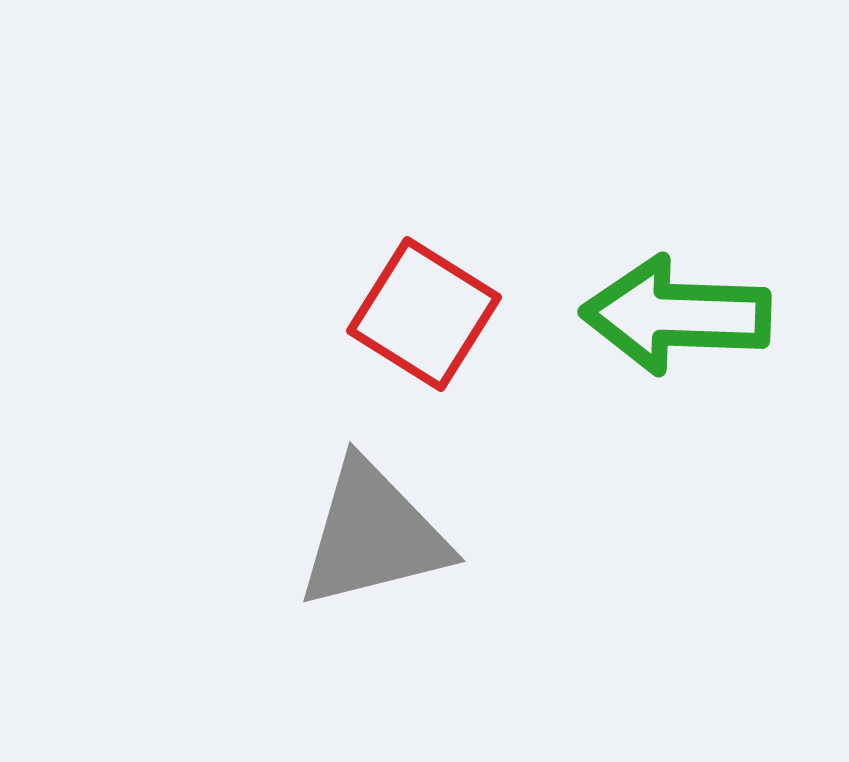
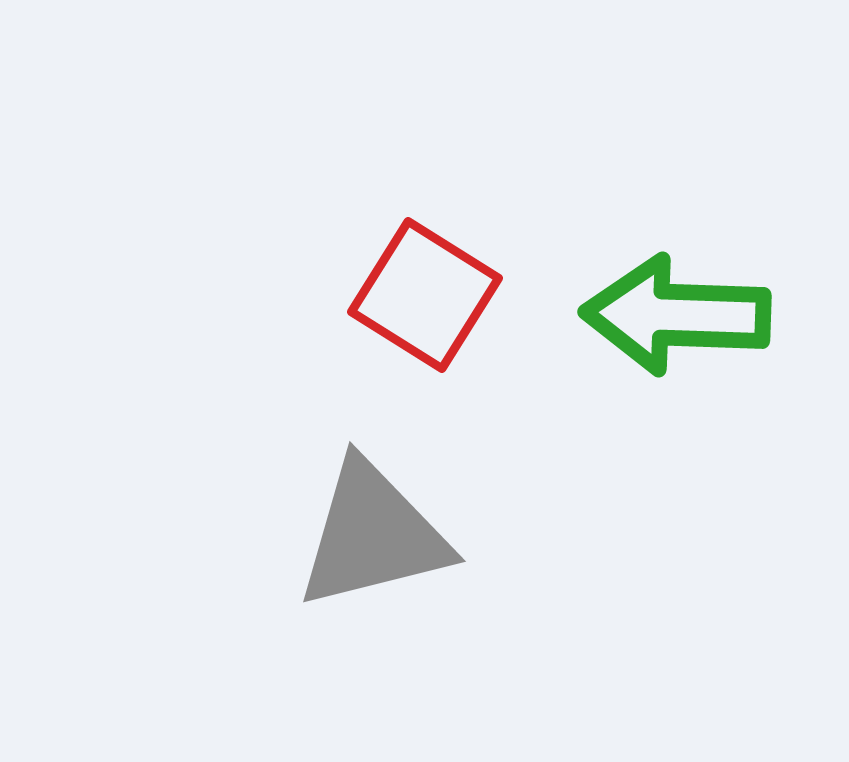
red square: moved 1 px right, 19 px up
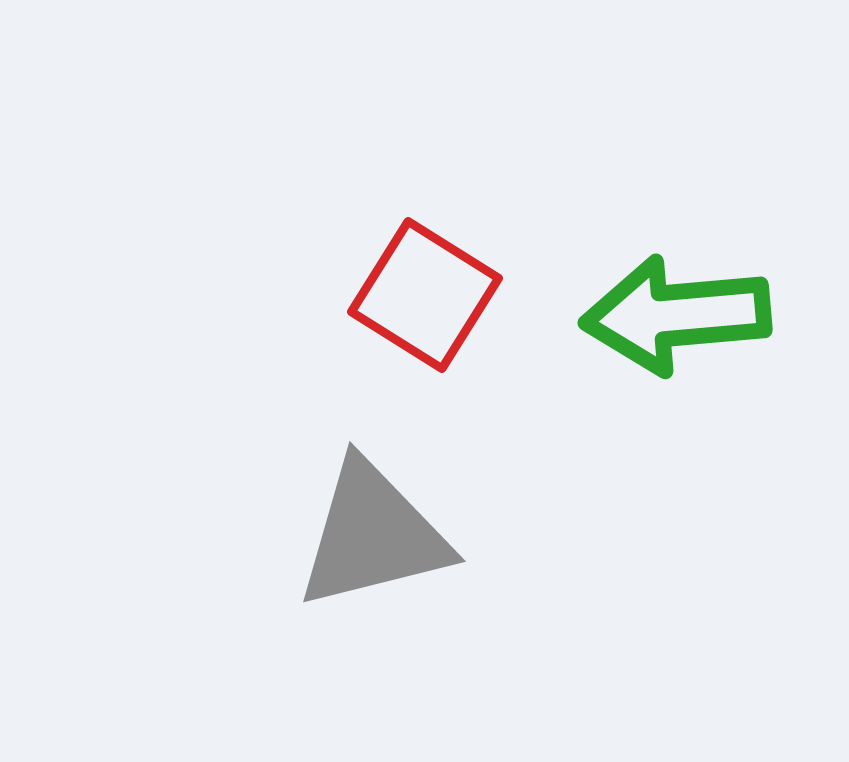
green arrow: rotated 7 degrees counterclockwise
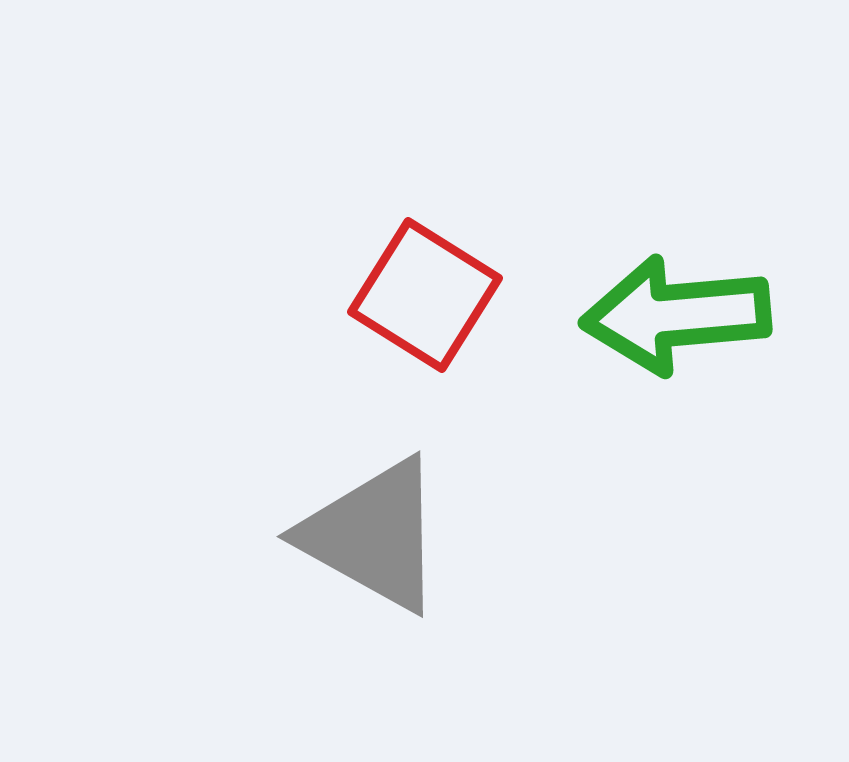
gray triangle: rotated 43 degrees clockwise
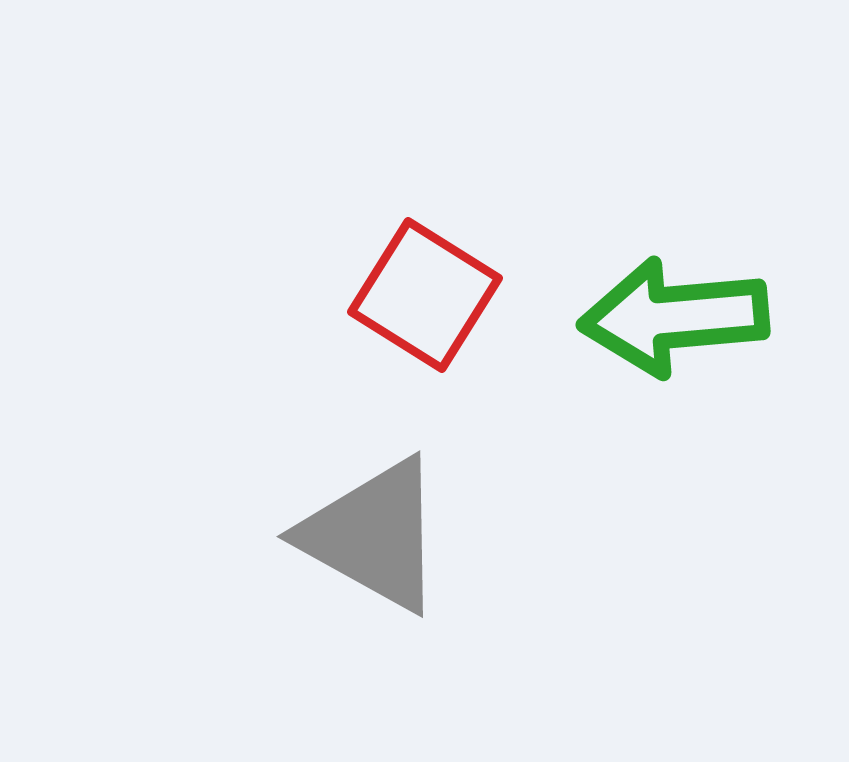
green arrow: moved 2 px left, 2 px down
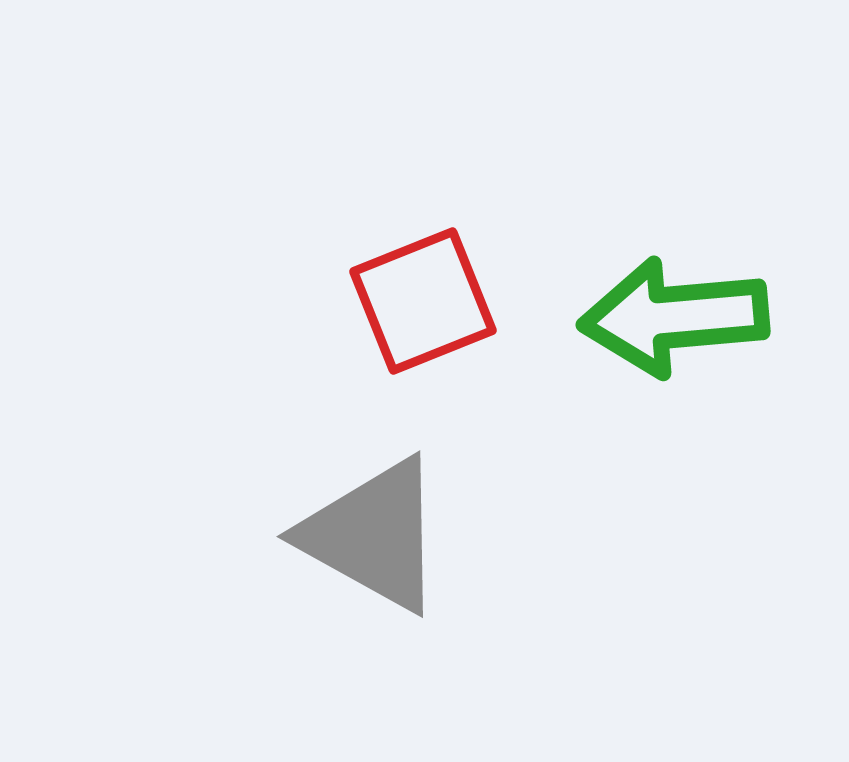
red square: moved 2 px left, 6 px down; rotated 36 degrees clockwise
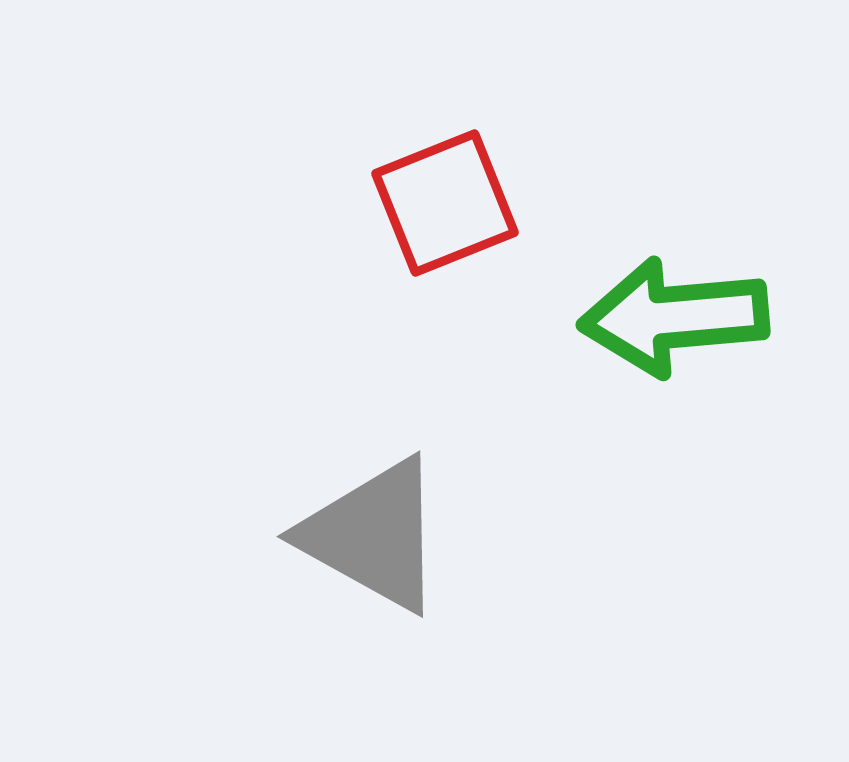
red square: moved 22 px right, 98 px up
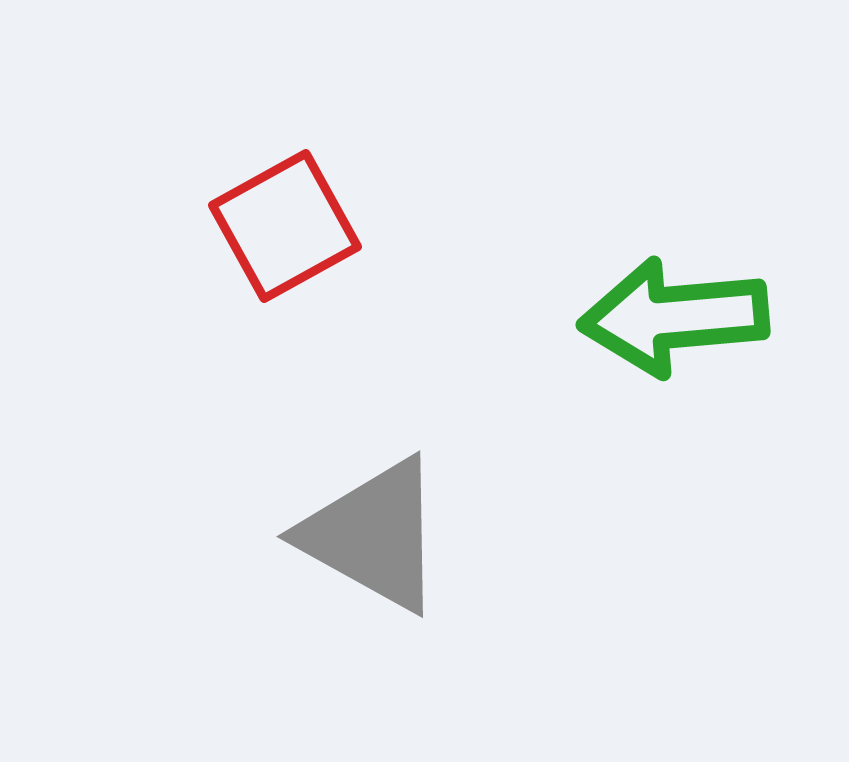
red square: moved 160 px left, 23 px down; rotated 7 degrees counterclockwise
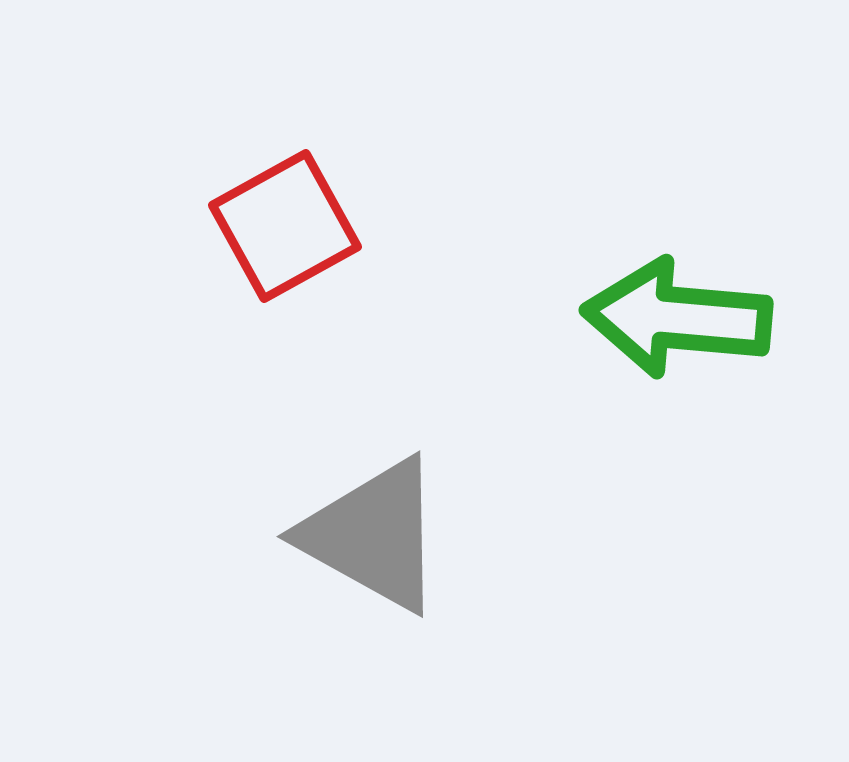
green arrow: moved 3 px right, 1 px down; rotated 10 degrees clockwise
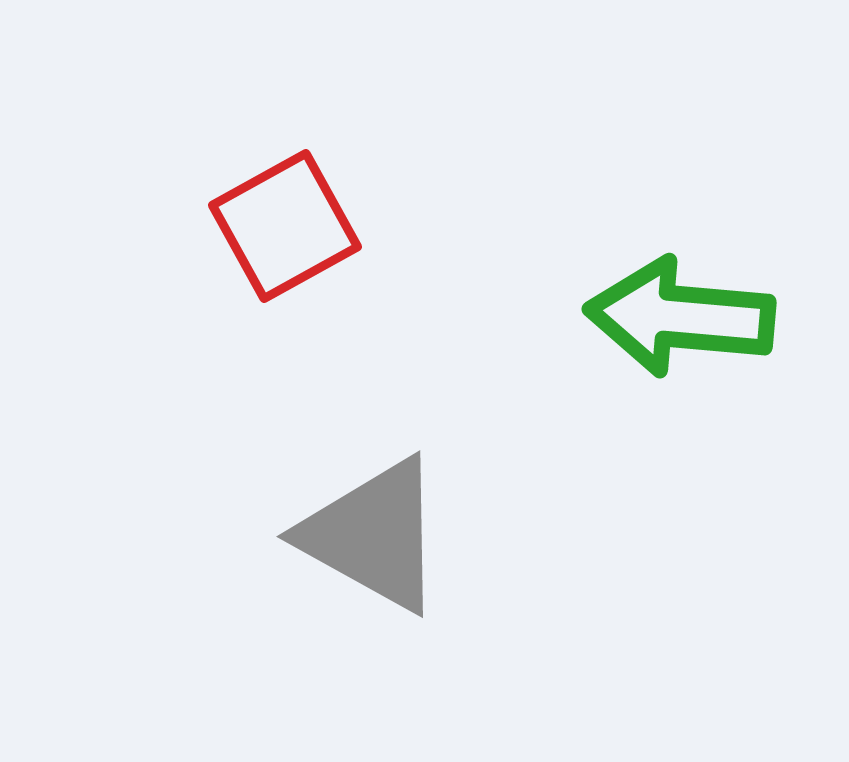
green arrow: moved 3 px right, 1 px up
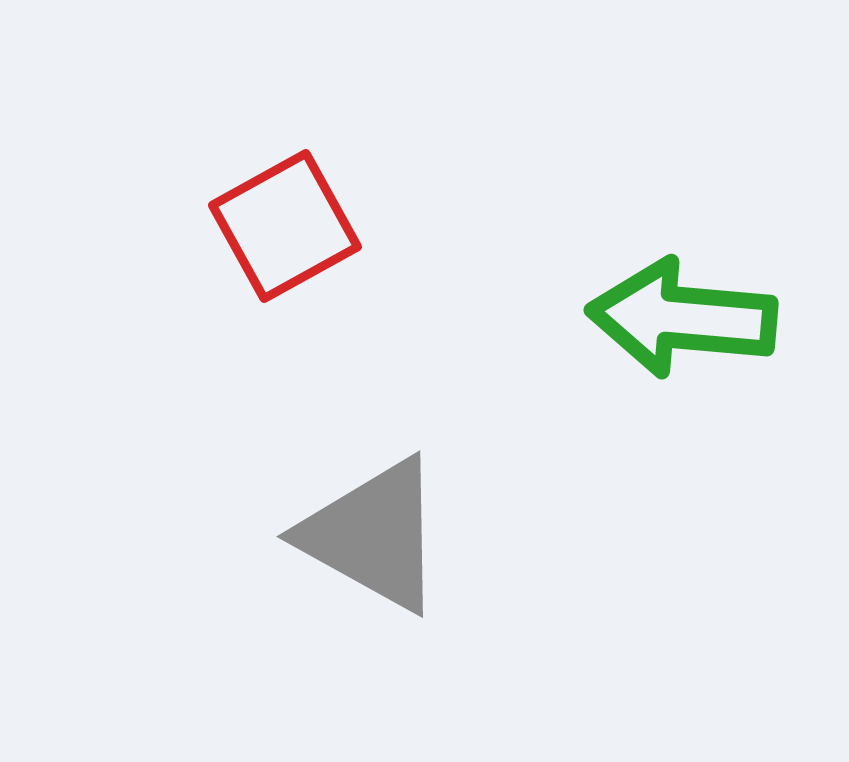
green arrow: moved 2 px right, 1 px down
